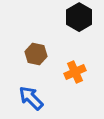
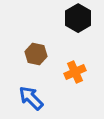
black hexagon: moved 1 px left, 1 px down
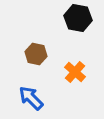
black hexagon: rotated 20 degrees counterclockwise
orange cross: rotated 25 degrees counterclockwise
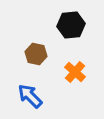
black hexagon: moved 7 px left, 7 px down; rotated 16 degrees counterclockwise
blue arrow: moved 1 px left, 2 px up
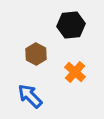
brown hexagon: rotated 15 degrees clockwise
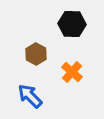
black hexagon: moved 1 px right, 1 px up; rotated 8 degrees clockwise
orange cross: moved 3 px left
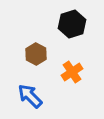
black hexagon: rotated 20 degrees counterclockwise
orange cross: rotated 15 degrees clockwise
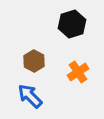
brown hexagon: moved 2 px left, 7 px down
orange cross: moved 6 px right
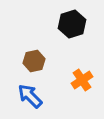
brown hexagon: rotated 20 degrees clockwise
orange cross: moved 4 px right, 8 px down
